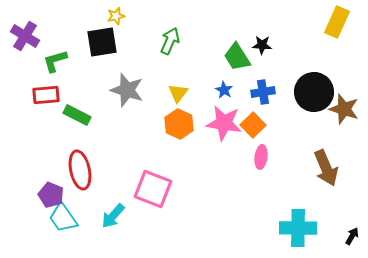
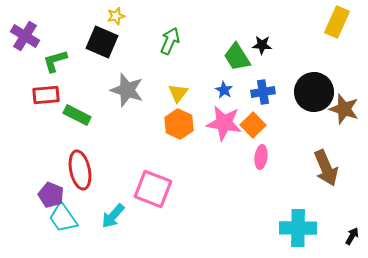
black square: rotated 32 degrees clockwise
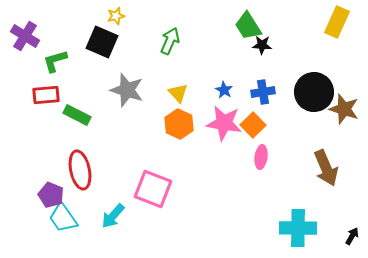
green trapezoid: moved 11 px right, 31 px up
yellow triangle: rotated 20 degrees counterclockwise
